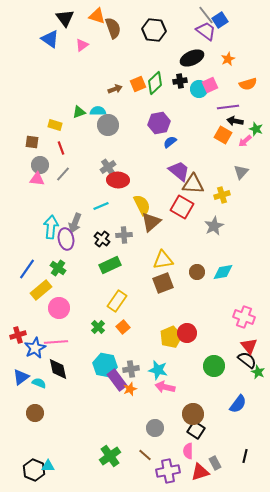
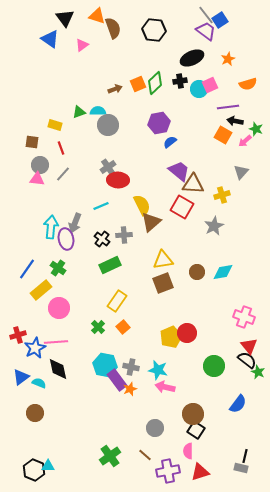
gray cross at (131, 369): moved 2 px up; rotated 21 degrees clockwise
gray rectangle at (215, 463): moved 26 px right, 5 px down; rotated 48 degrees counterclockwise
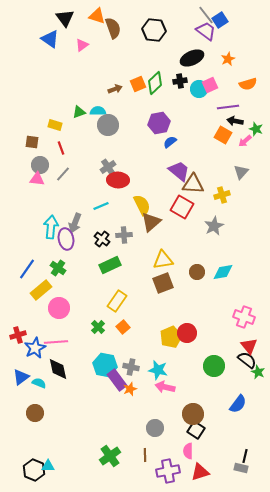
brown line at (145, 455): rotated 48 degrees clockwise
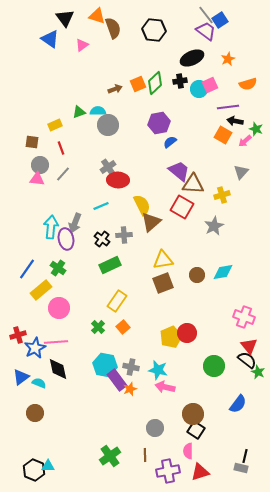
yellow rectangle at (55, 125): rotated 40 degrees counterclockwise
brown circle at (197, 272): moved 3 px down
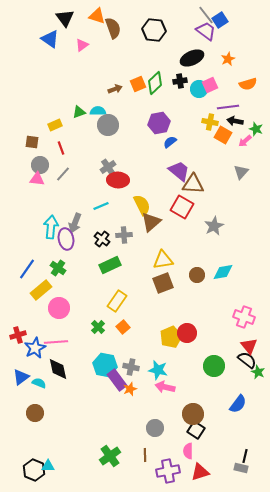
yellow cross at (222, 195): moved 12 px left, 73 px up; rotated 28 degrees clockwise
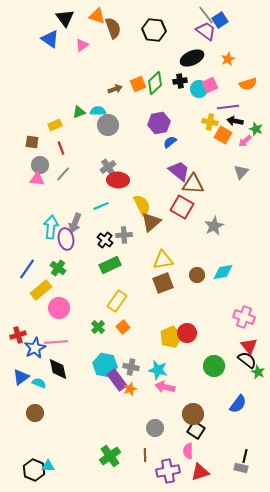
black cross at (102, 239): moved 3 px right, 1 px down
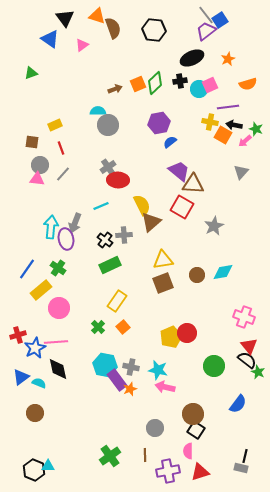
purple trapezoid at (206, 31): rotated 75 degrees counterclockwise
green triangle at (79, 112): moved 48 px left, 39 px up
black arrow at (235, 121): moved 1 px left, 4 px down
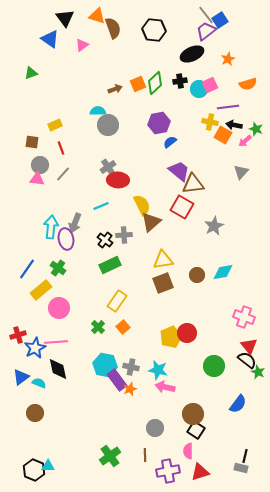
black ellipse at (192, 58): moved 4 px up
brown triangle at (193, 184): rotated 10 degrees counterclockwise
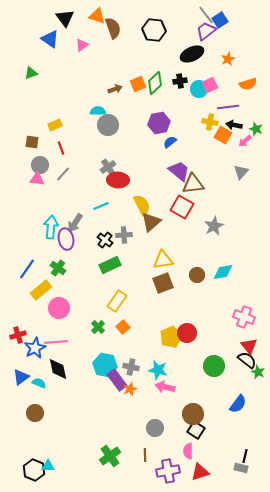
gray arrow at (75, 223): rotated 12 degrees clockwise
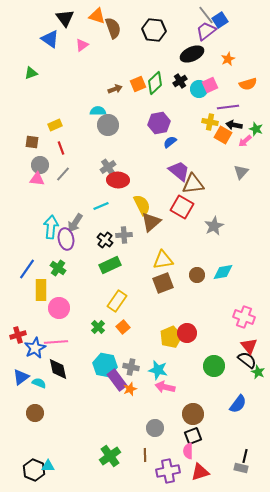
black cross at (180, 81): rotated 24 degrees counterclockwise
yellow rectangle at (41, 290): rotated 50 degrees counterclockwise
black square at (196, 430): moved 3 px left, 6 px down; rotated 36 degrees clockwise
